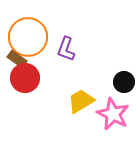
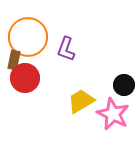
brown rectangle: moved 3 px left, 1 px down; rotated 66 degrees clockwise
black circle: moved 3 px down
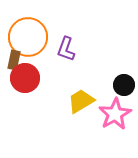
pink star: moved 2 px right; rotated 16 degrees clockwise
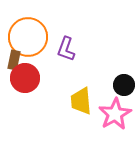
yellow trapezoid: rotated 64 degrees counterclockwise
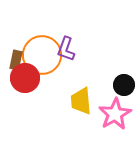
orange circle: moved 14 px right, 18 px down
brown rectangle: moved 2 px right
